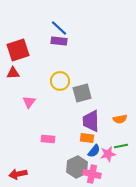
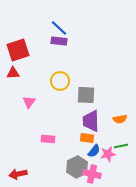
gray square: moved 4 px right, 2 px down; rotated 18 degrees clockwise
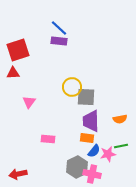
yellow circle: moved 12 px right, 6 px down
gray square: moved 2 px down
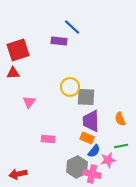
blue line: moved 13 px right, 1 px up
yellow circle: moved 2 px left
orange semicircle: rotated 80 degrees clockwise
orange rectangle: rotated 16 degrees clockwise
pink star: moved 6 px down
